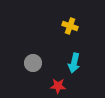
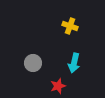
red star: rotated 21 degrees counterclockwise
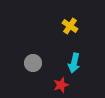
yellow cross: rotated 14 degrees clockwise
red star: moved 3 px right, 1 px up
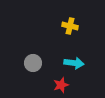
yellow cross: rotated 21 degrees counterclockwise
cyan arrow: rotated 96 degrees counterclockwise
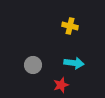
gray circle: moved 2 px down
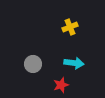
yellow cross: moved 1 px down; rotated 35 degrees counterclockwise
gray circle: moved 1 px up
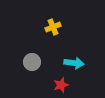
yellow cross: moved 17 px left
gray circle: moved 1 px left, 2 px up
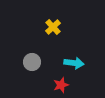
yellow cross: rotated 21 degrees counterclockwise
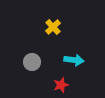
cyan arrow: moved 3 px up
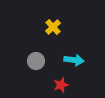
gray circle: moved 4 px right, 1 px up
